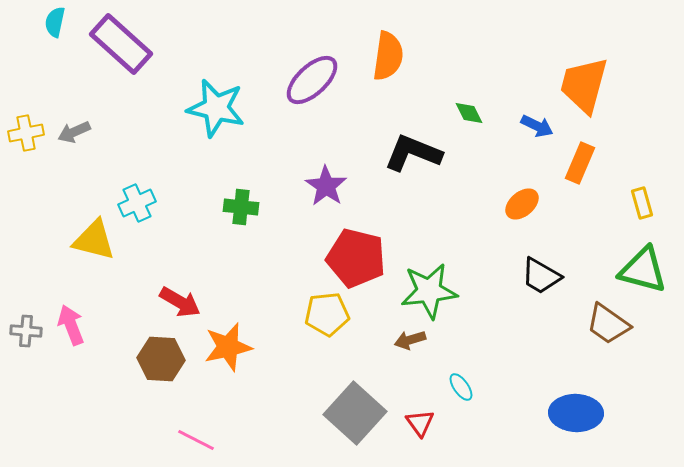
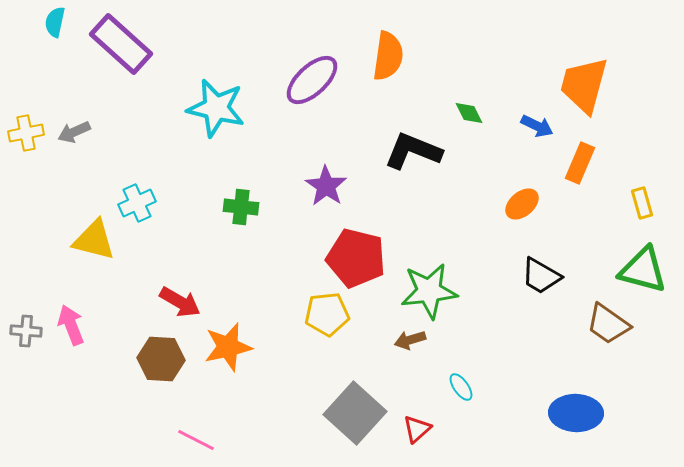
black L-shape: moved 2 px up
red triangle: moved 3 px left, 6 px down; rotated 24 degrees clockwise
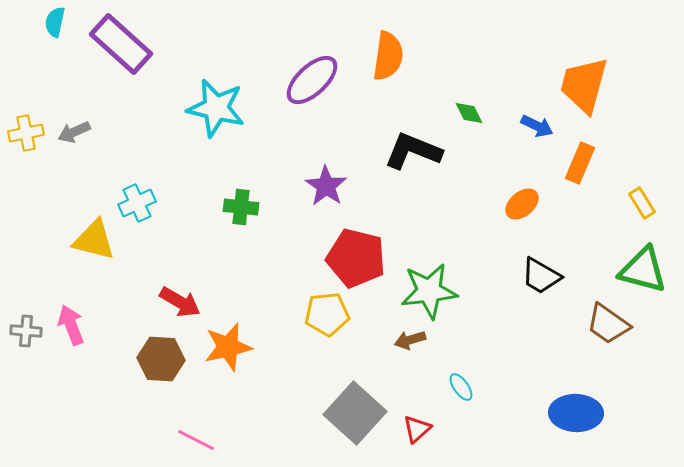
yellow rectangle: rotated 16 degrees counterclockwise
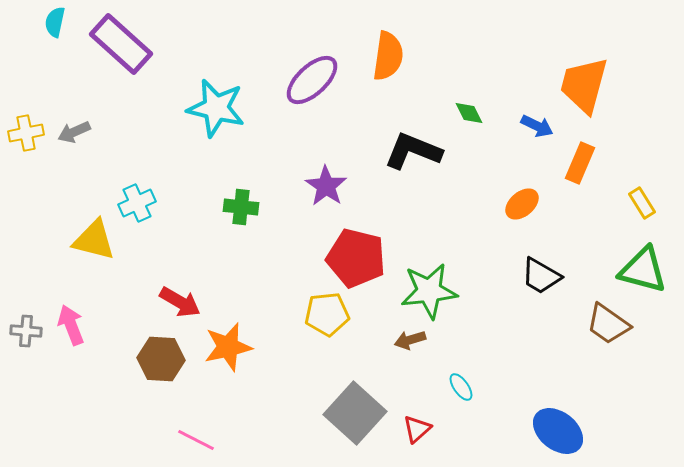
blue ellipse: moved 18 px left, 18 px down; rotated 36 degrees clockwise
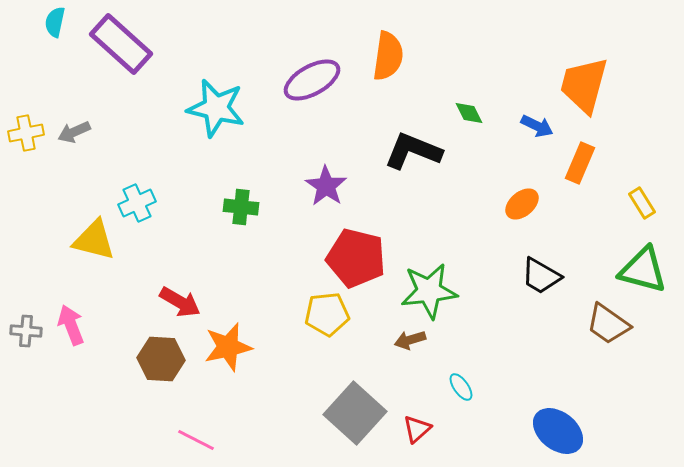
purple ellipse: rotated 14 degrees clockwise
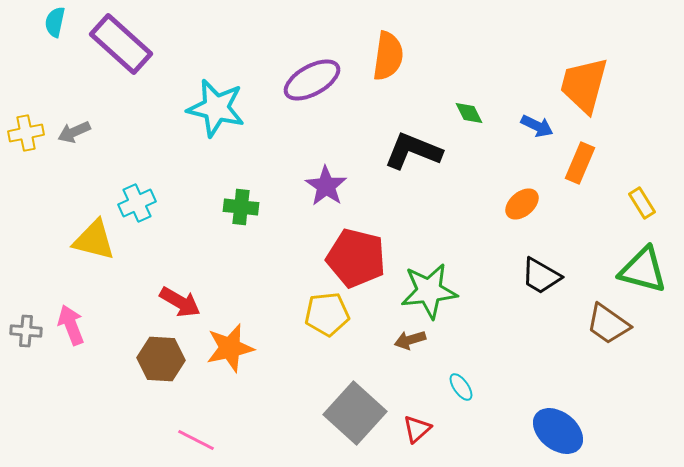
orange star: moved 2 px right, 1 px down
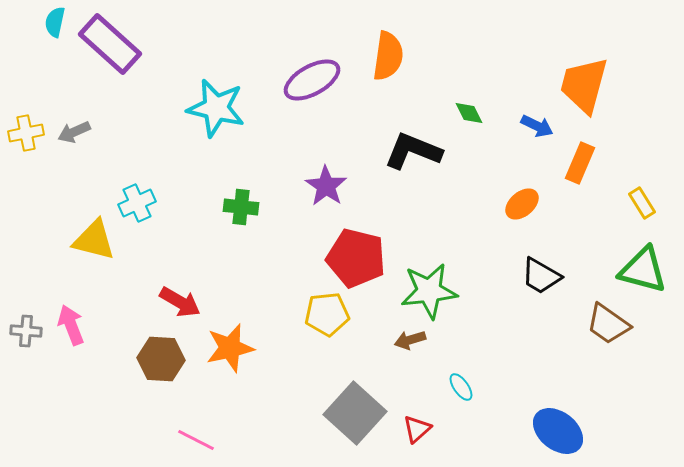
purple rectangle: moved 11 px left
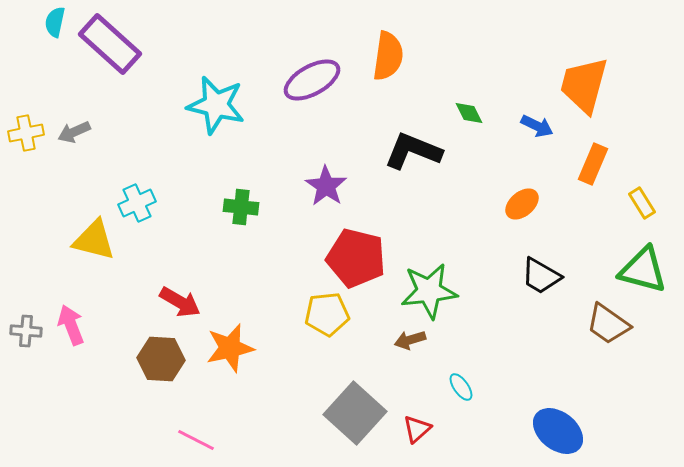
cyan star: moved 3 px up
orange rectangle: moved 13 px right, 1 px down
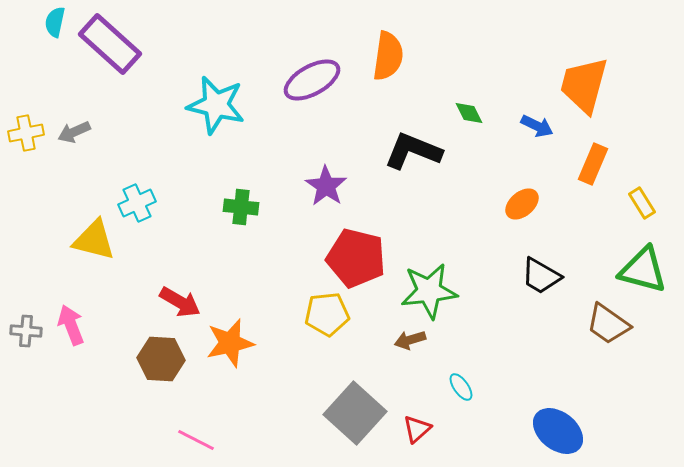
orange star: moved 5 px up
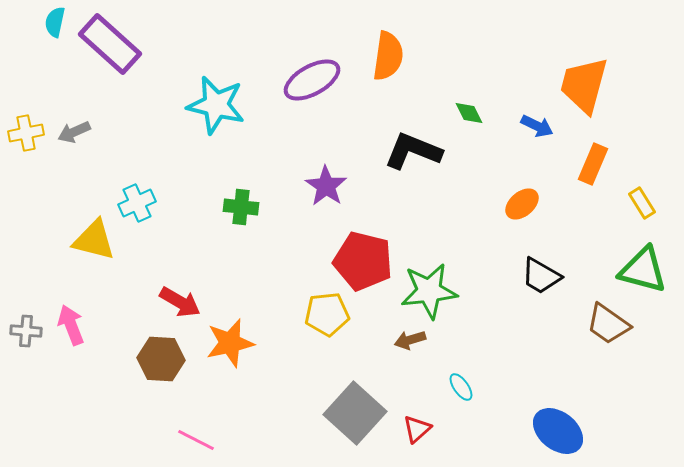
red pentagon: moved 7 px right, 3 px down
